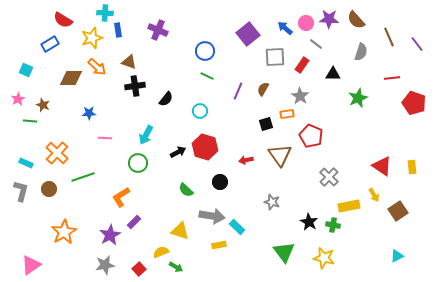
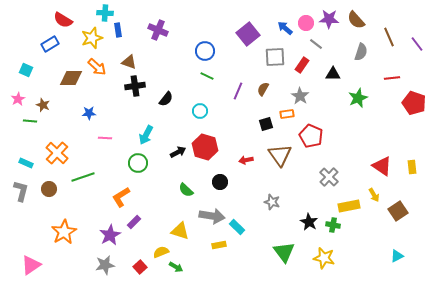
red square at (139, 269): moved 1 px right, 2 px up
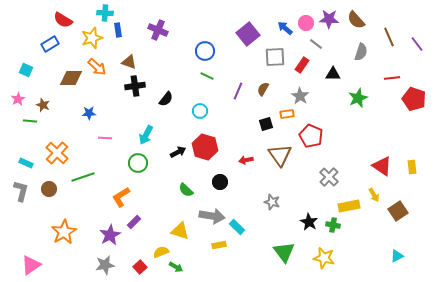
red pentagon at (414, 103): moved 4 px up
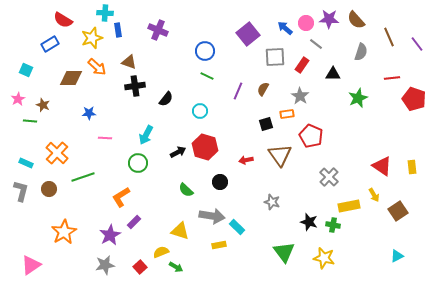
black star at (309, 222): rotated 12 degrees counterclockwise
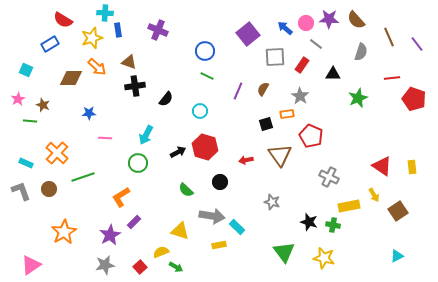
gray cross at (329, 177): rotated 18 degrees counterclockwise
gray L-shape at (21, 191): rotated 35 degrees counterclockwise
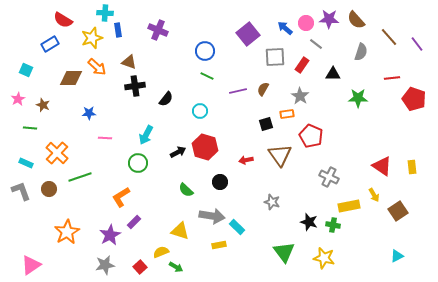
brown line at (389, 37): rotated 18 degrees counterclockwise
purple line at (238, 91): rotated 54 degrees clockwise
green star at (358, 98): rotated 24 degrees clockwise
green line at (30, 121): moved 7 px down
green line at (83, 177): moved 3 px left
orange star at (64, 232): moved 3 px right
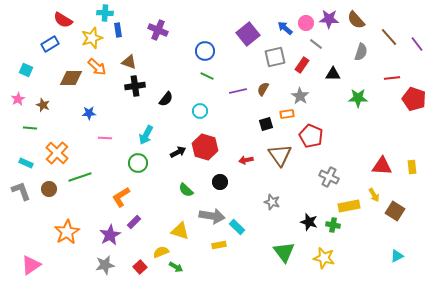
gray square at (275, 57): rotated 10 degrees counterclockwise
red triangle at (382, 166): rotated 30 degrees counterclockwise
brown square at (398, 211): moved 3 px left; rotated 24 degrees counterclockwise
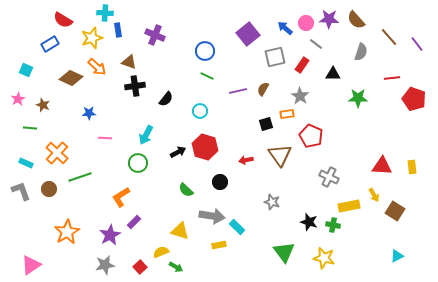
purple cross at (158, 30): moved 3 px left, 5 px down
brown diamond at (71, 78): rotated 25 degrees clockwise
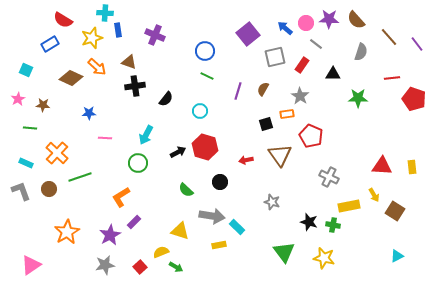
purple line at (238, 91): rotated 60 degrees counterclockwise
brown star at (43, 105): rotated 16 degrees counterclockwise
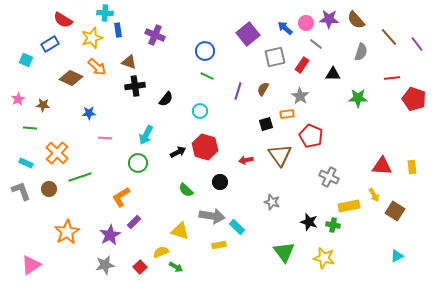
cyan square at (26, 70): moved 10 px up
